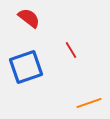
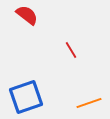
red semicircle: moved 2 px left, 3 px up
blue square: moved 30 px down
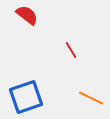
orange line: moved 2 px right, 5 px up; rotated 45 degrees clockwise
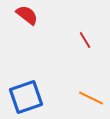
red line: moved 14 px right, 10 px up
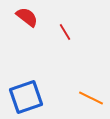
red semicircle: moved 2 px down
red line: moved 20 px left, 8 px up
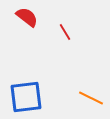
blue square: rotated 12 degrees clockwise
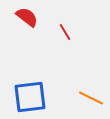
blue square: moved 4 px right
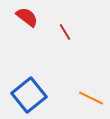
blue square: moved 1 px left, 2 px up; rotated 32 degrees counterclockwise
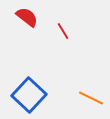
red line: moved 2 px left, 1 px up
blue square: rotated 8 degrees counterclockwise
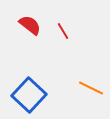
red semicircle: moved 3 px right, 8 px down
orange line: moved 10 px up
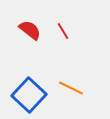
red semicircle: moved 5 px down
orange line: moved 20 px left
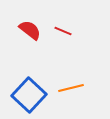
red line: rotated 36 degrees counterclockwise
orange line: rotated 40 degrees counterclockwise
